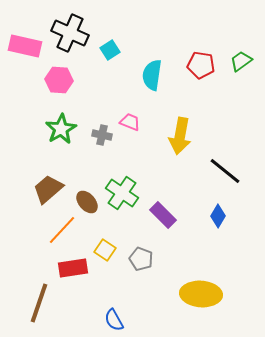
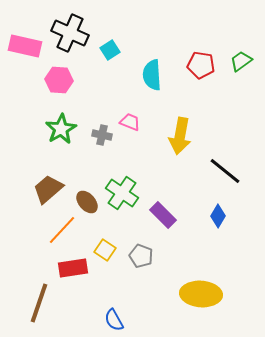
cyan semicircle: rotated 12 degrees counterclockwise
gray pentagon: moved 3 px up
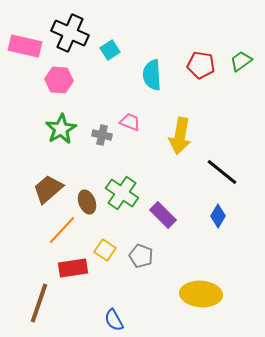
black line: moved 3 px left, 1 px down
brown ellipse: rotated 20 degrees clockwise
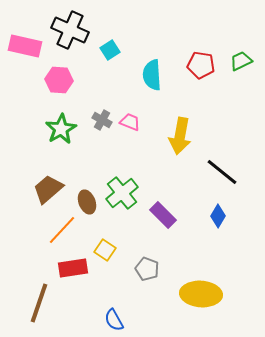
black cross: moved 3 px up
green trapezoid: rotated 10 degrees clockwise
gray cross: moved 15 px up; rotated 18 degrees clockwise
green cross: rotated 16 degrees clockwise
gray pentagon: moved 6 px right, 13 px down
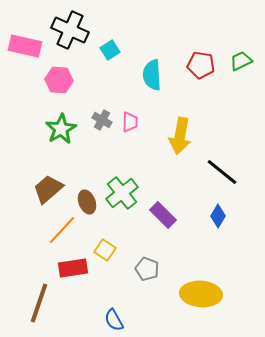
pink trapezoid: rotated 70 degrees clockwise
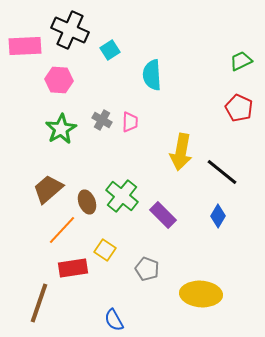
pink rectangle: rotated 16 degrees counterclockwise
red pentagon: moved 38 px right, 43 px down; rotated 16 degrees clockwise
yellow arrow: moved 1 px right, 16 px down
green cross: moved 3 px down; rotated 12 degrees counterclockwise
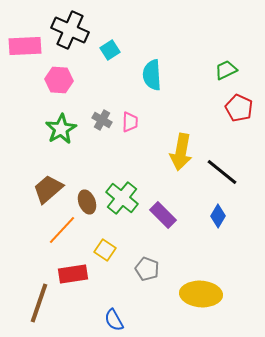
green trapezoid: moved 15 px left, 9 px down
green cross: moved 2 px down
red rectangle: moved 6 px down
